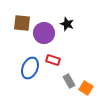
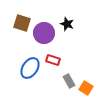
brown square: rotated 12 degrees clockwise
blue ellipse: rotated 10 degrees clockwise
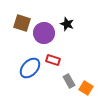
blue ellipse: rotated 10 degrees clockwise
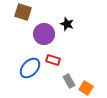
brown square: moved 1 px right, 11 px up
purple circle: moved 1 px down
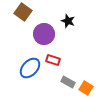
brown square: rotated 18 degrees clockwise
black star: moved 1 px right, 3 px up
gray rectangle: moved 1 px left, 1 px down; rotated 32 degrees counterclockwise
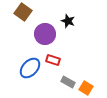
purple circle: moved 1 px right
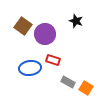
brown square: moved 14 px down
black star: moved 8 px right
blue ellipse: rotated 40 degrees clockwise
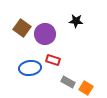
black star: rotated 16 degrees counterclockwise
brown square: moved 1 px left, 2 px down
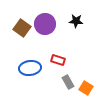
purple circle: moved 10 px up
red rectangle: moved 5 px right
gray rectangle: rotated 32 degrees clockwise
